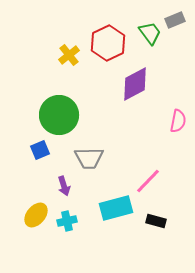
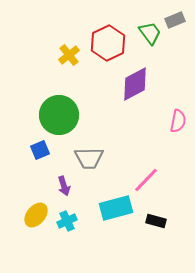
pink line: moved 2 px left, 1 px up
cyan cross: rotated 12 degrees counterclockwise
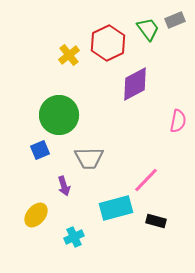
green trapezoid: moved 2 px left, 4 px up
cyan cross: moved 7 px right, 16 px down
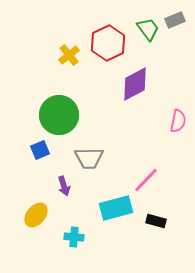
cyan cross: rotated 30 degrees clockwise
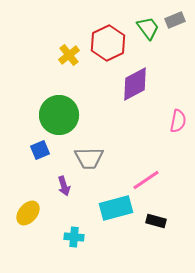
green trapezoid: moved 1 px up
pink line: rotated 12 degrees clockwise
yellow ellipse: moved 8 px left, 2 px up
